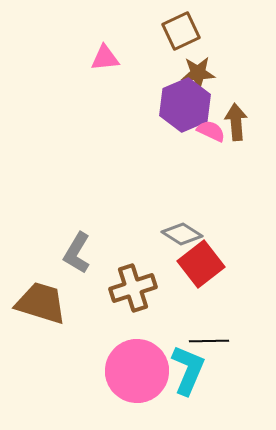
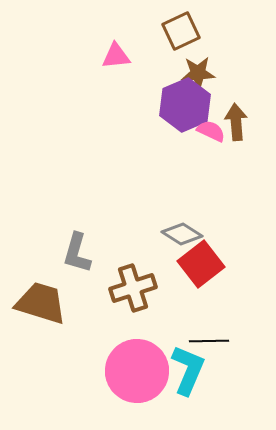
pink triangle: moved 11 px right, 2 px up
gray L-shape: rotated 15 degrees counterclockwise
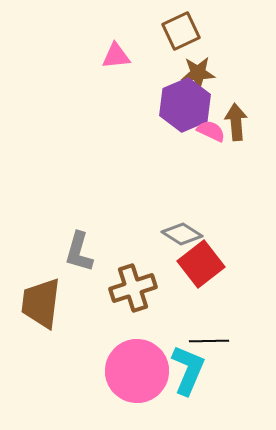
gray L-shape: moved 2 px right, 1 px up
brown trapezoid: rotated 100 degrees counterclockwise
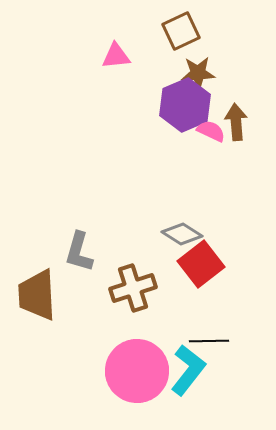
brown trapezoid: moved 4 px left, 8 px up; rotated 10 degrees counterclockwise
cyan L-shape: rotated 15 degrees clockwise
